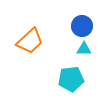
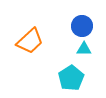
cyan pentagon: moved 1 px up; rotated 25 degrees counterclockwise
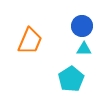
orange trapezoid: rotated 24 degrees counterclockwise
cyan pentagon: moved 1 px down
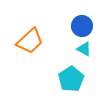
orange trapezoid: rotated 24 degrees clockwise
cyan triangle: rotated 28 degrees clockwise
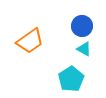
orange trapezoid: rotated 8 degrees clockwise
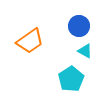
blue circle: moved 3 px left
cyan triangle: moved 1 px right, 2 px down
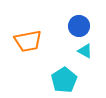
orange trapezoid: moved 2 px left; rotated 24 degrees clockwise
cyan pentagon: moved 7 px left, 1 px down
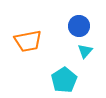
cyan triangle: rotated 42 degrees clockwise
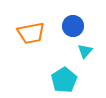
blue circle: moved 6 px left
orange trapezoid: moved 3 px right, 8 px up
